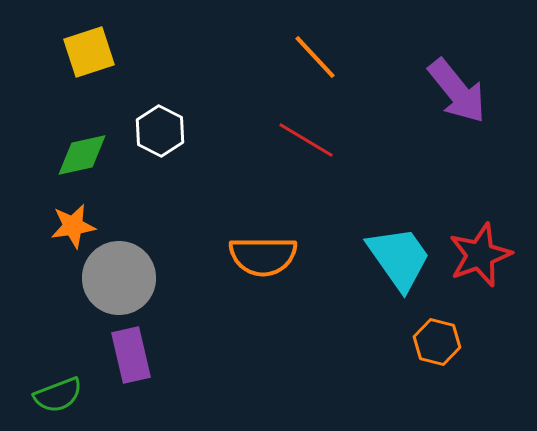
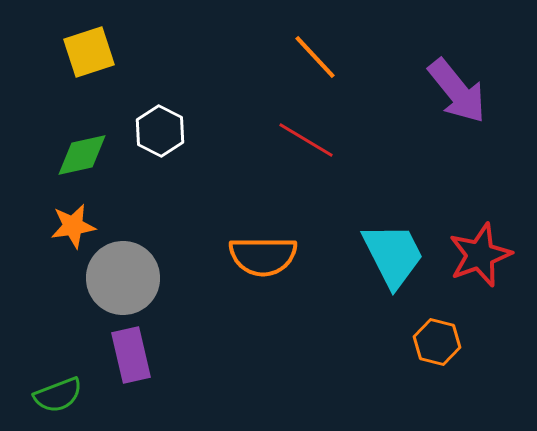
cyan trapezoid: moved 6 px left, 3 px up; rotated 8 degrees clockwise
gray circle: moved 4 px right
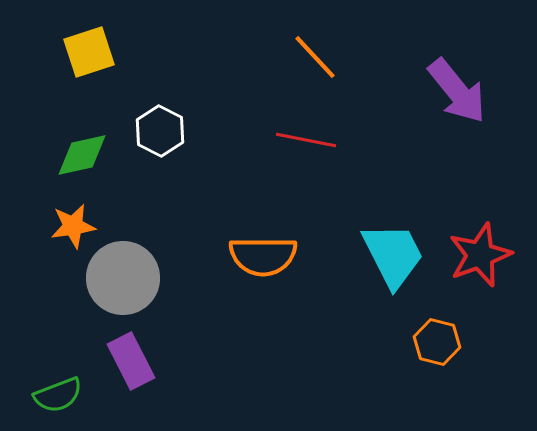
red line: rotated 20 degrees counterclockwise
purple rectangle: moved 6 px down; rotated 14 degrees counterclockwise
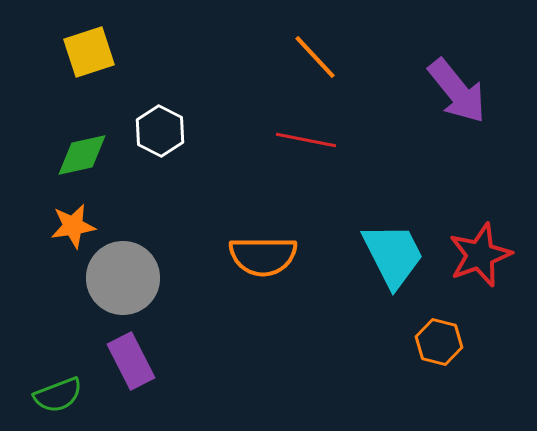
orange hexagon: moved 2 px right
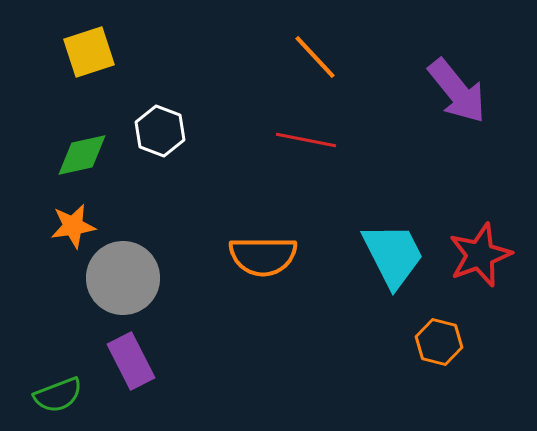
white hexagon: rotated 6 degrees counterclockwise
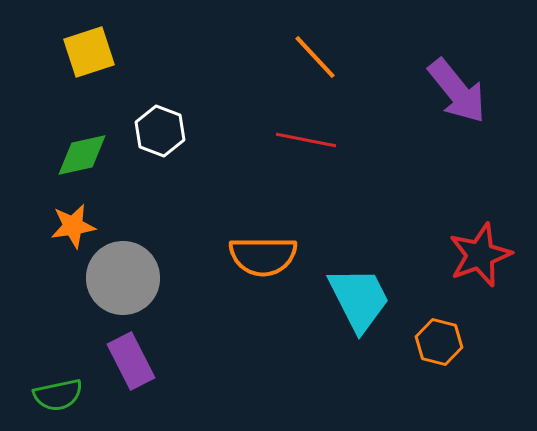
cyan trapezoid: moved 34 px left, 44 px down
green semicircle: rotated 9 degrees clockwise
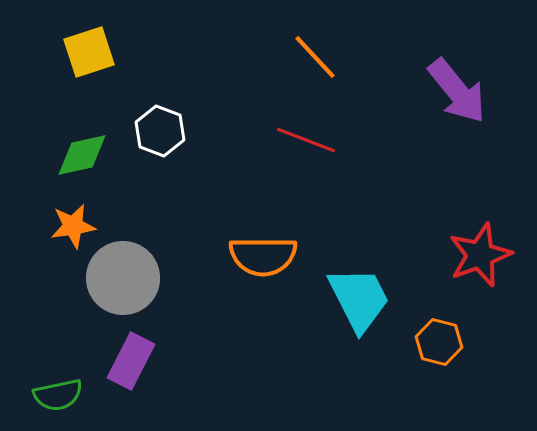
red line: rotated 10 degrees clockwise
purple rectangle: rotated 54 degrees clockwise
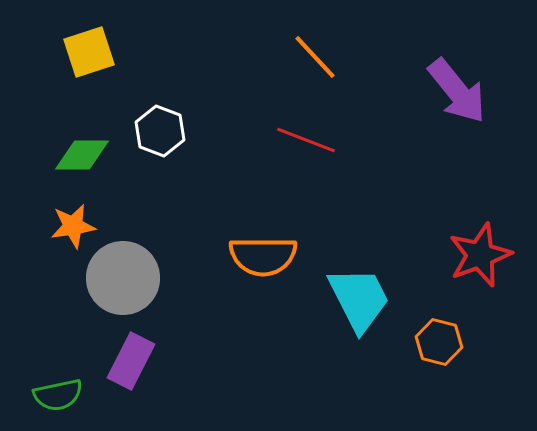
green diamond: rotated 12 degrees clockwise
